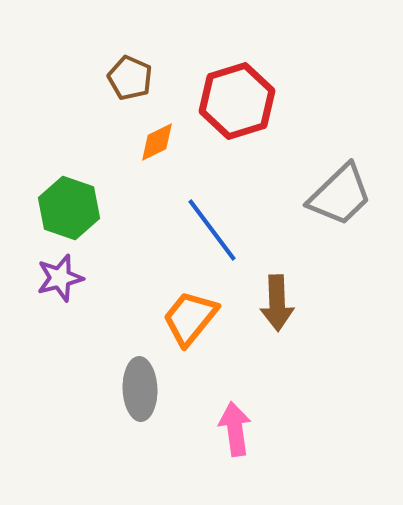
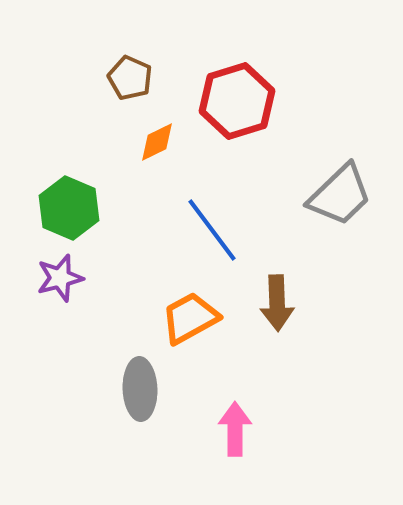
green hexagon: rotated 4 degrees clockwise
orange trapezoid: rotated 22 degrees clockwise
pink arrow: rotated 8 degrees clockwise
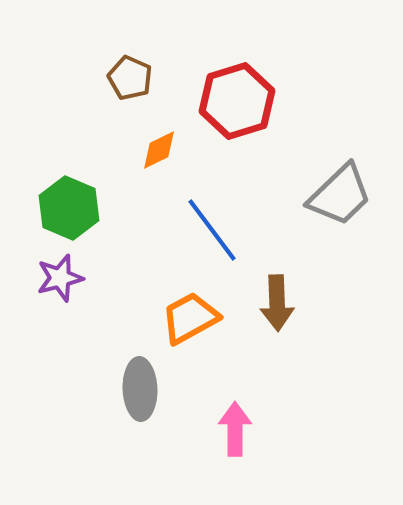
orange diamond: moved 2 px right, 8 px down
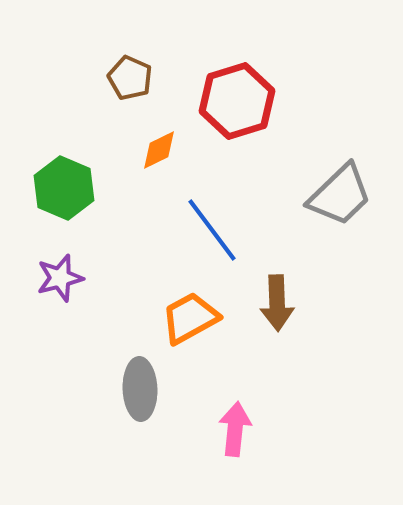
green hexagon: moved 5 px left, 20 px up
pink arrow: rotated 6 degrees clockwise
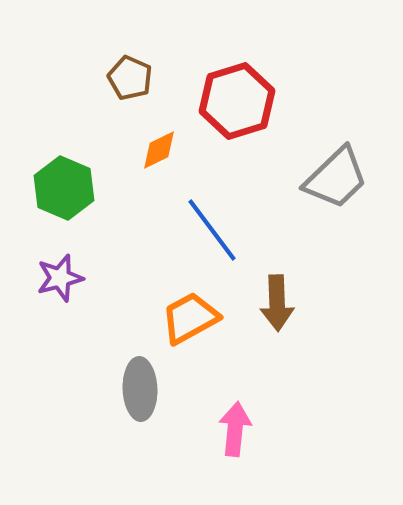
gray trapezoid: moved 4 px left, 17 px up
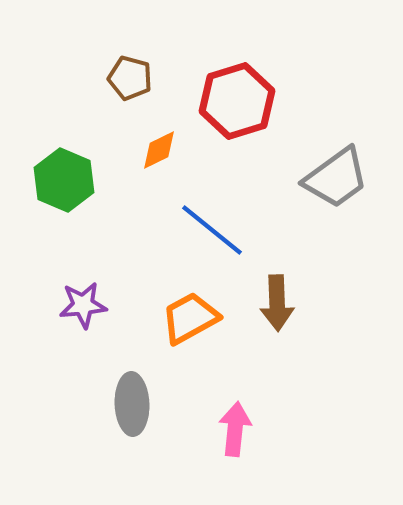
brown pentagon: rotated 9 degrees counterclockwise
gray trapezoid: rotated 8 degrees clockwise
green hexagon: moved 8 px up
blue line: rotated 14 degrees counterclockwise
purple star: moved 23 px right, 27 px down; rotated 9 degrees clockwise
gray ellipse: moved 8 px left, 15 px down
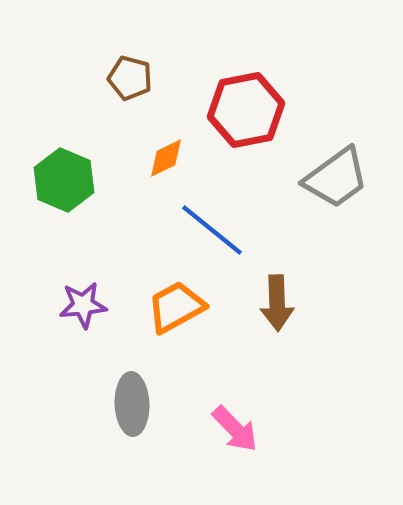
red hexagon: moved 9 px right, 9 px down; rotated 6 degrees clockwise
orange diamond: moved 7 px right, 8 px down
orange trapezoid: moved 14 px left, 11 px up
pink arrow: rotated 130 degrees clockwise
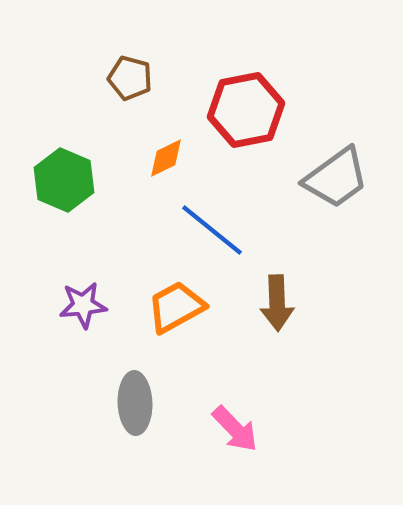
gray ellipse: moved 3 px right, 1 px up
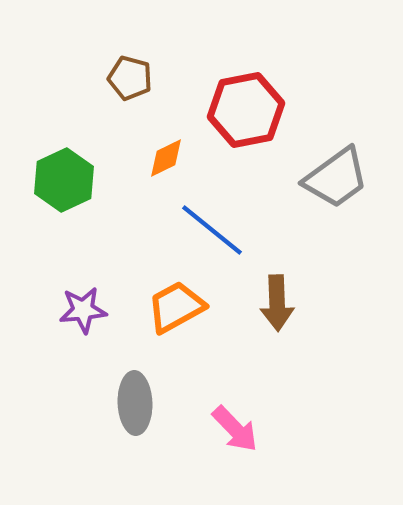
green hexagon: rotated 12 degrees clockwise
purple star: moved 5 px down
